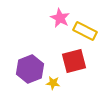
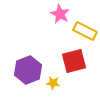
pink star: moved 4 px up
purple hexagon: moved 2 px left, 1 px down
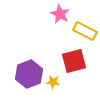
purple hexagon: moved 1 px right, 4 px down
yellow star: moved 1 px up
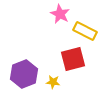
red square: moved 1 px left, 2 px up
purple hexagon: moved 5 px left
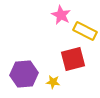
pink star: moved 1 px right, 1 px down
purple hexagon: rotated 16 degrees clockwise
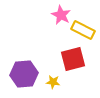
yellow rectangle: moved 2 px left, 1 px up
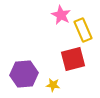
yellow rectangle: rotated 40 degrees clockwise
yellow star: moved 3 px down
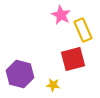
purple hexagon: moved 4 px left; rotated 20 degrees clockwise
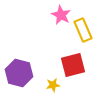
red square: moved 6 px down
purple hexagon: moved 1 px left, 1 px up
yellow star: rotated 16 degrees counterclockwise
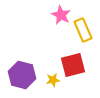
purple hexagon: moved 3 px right, 2 px down
yellow star: moved 5 px up
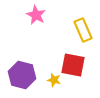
pink star: moved 25 px left
red square: rotated 25 degrees clockwise
yellow star: moved 1 px right; rotated 24 degrees clockwise
